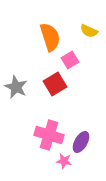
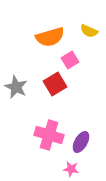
orange semicircle: rotated 92 degrees clockwise
pink star: moved 7 px right, 8 px down
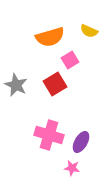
gray star: moved 2 px up
pink star: moved 1 px right, 1 px up
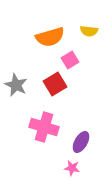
yellow semicircle: rotated 18 degrees counterclockwise
pink cross: moved 5 px left, 8 px up
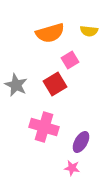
orange semicircle: moved 4 px up
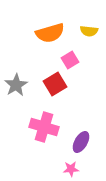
gray star: rotated 15 degrees clockwise
pink star: moved 1 px left, 1 px down; rotated 14 degrees counterclockwise
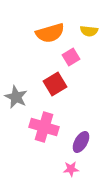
pink square: moved 1 px right, 3 px up
gray star: moved 12 px down; rotated 15 degrees counterclockwise
